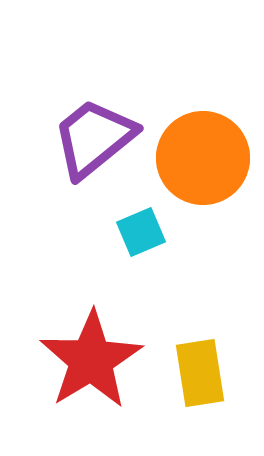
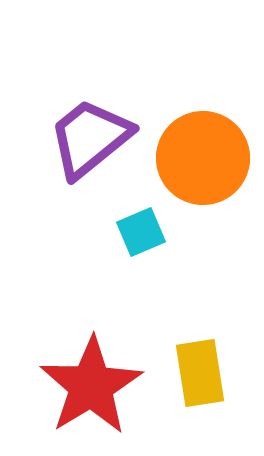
purple trapezoid: moved 4 px left
red star: moved 26 px down
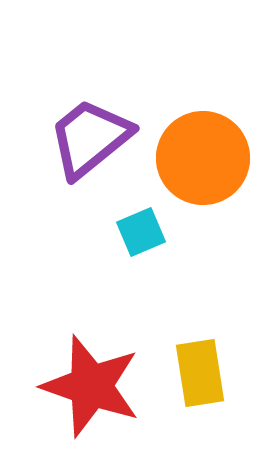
red star: rotated 22 degrees counterclockwise
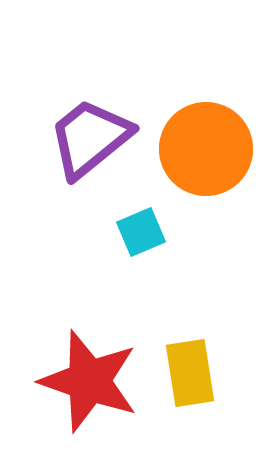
orange circle: moved 3 px right, 9 px up
yellow rectangle: moved 10 px left
red star: moved 2 px left, 5 px up
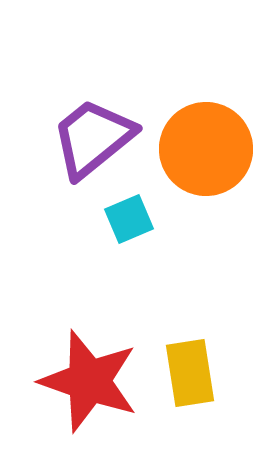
purple trapezoid: moved 3 px right
cyan square: moved 12 px left, 13 px up
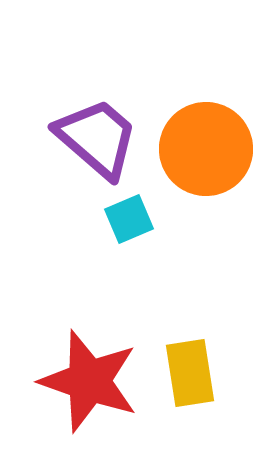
purple trapezoid: moved 4 px right; rotated 80 degrees clockwise
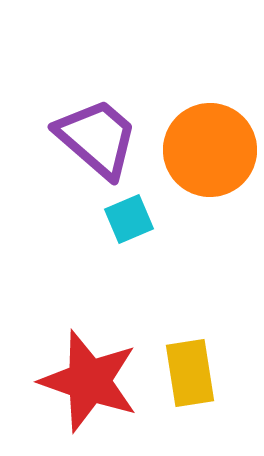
orange circle: moved 4 px right, 1 px down
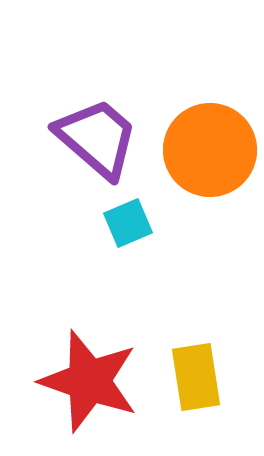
cyan square: moved 1 px left, 4 px down
yellow rectangle: moved 6 px right, 4 px down
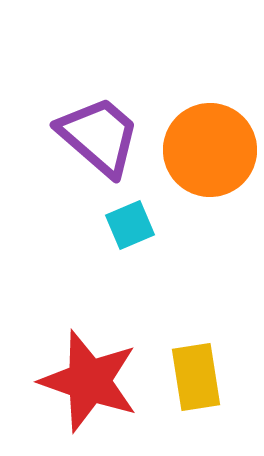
purple trapezoid: moved 2 px right, 2 px up
cyan square: moved 2 px right, 2 px down
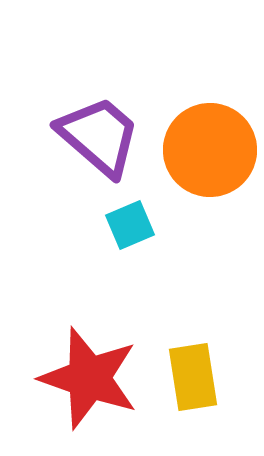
yellow rectangle: moved 3 px left
red star: moved 3 px up
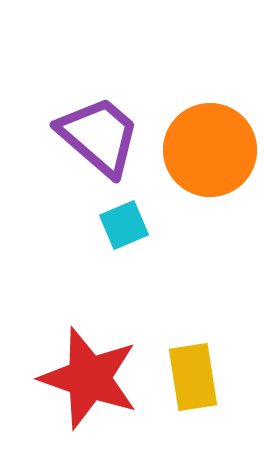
cyan square: moved 6 px left
